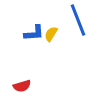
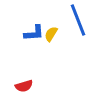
red semicircle: moved 2 px right
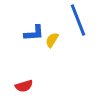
yellow semicircle: moved 1 px right, 6 px down
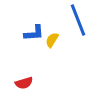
red semicircle: moved 3 px up
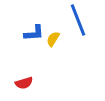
yellow semicircle: moved 1 px right, 1 px up
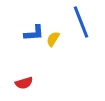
blue line: moved 3 px right, 2 px down
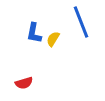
blue L-shape: rotated 105 degrees clockwise
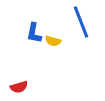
yellow semicircle: moved 2 px down; rotated 105 degrees counterclockwise
red semicircle: moved 5 px left, 4 px down
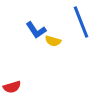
blue L-shape: moved 2 px right, 3 px up; rotated 45 degrees counterclockwise
red semicircle: moved 7 px left
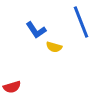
yellow semicircle: moved 1 px right, 6 px down
